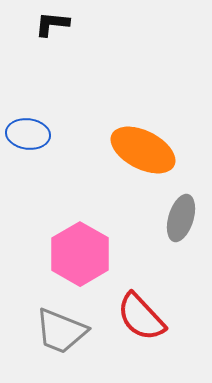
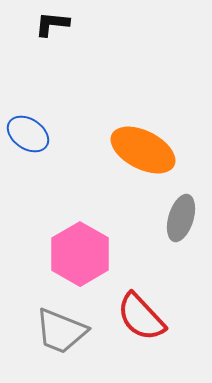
blue ellipse: rotated 27 degrees clockwise
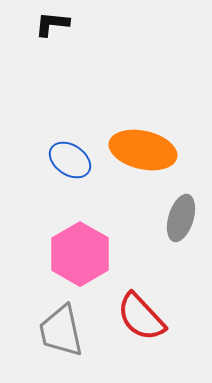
blue ellipse: moved 42 px right, 26 px down
orange ellipse: rotated 14 degrees counterclockwise
gray trapezoid: rotated 56 degrees clockwise
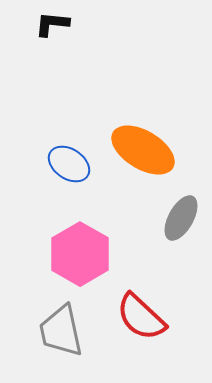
orange ellipse: rotated 18 degrees clockwise
blue ellipse: moved 1 px left, 4 px down
gray ellipse: rotated 12 degrees clockwise
red semicircle: rotated 4 degrees counterclockwise
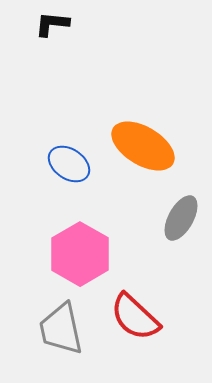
orange ellipse: moved 4 px up
red semicircle: moved 6 px left
gray trapezoid: moved 2 px up
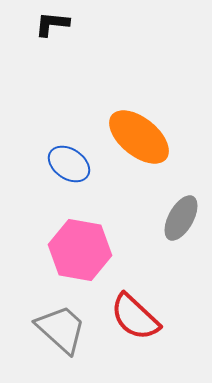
orange ellipse: moved 4 px left, 9 px up; rotated 8 degrees clockwise
pink hexagon: moved 4 px up; rotated 20 degrees counterclockwise
gray trapezoid: rotated 144 degrees clockwise
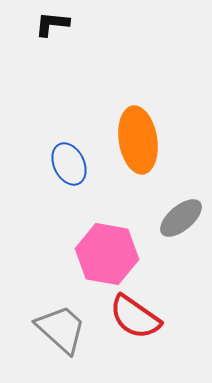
orange ellipse: moved 1 px left, 3 px down; rotated 42 degrees clockwise
blue ellipse: rotated 30 degrees clockwise
gray ellipse: rotated 21 degrees clockwise
pink hexagon: moved 27 px right, 4 px down
red semicircle: rotated 8 degrees counterclockwise
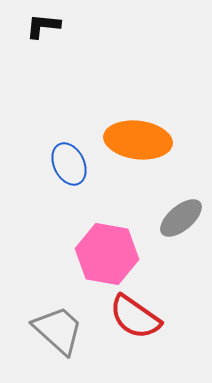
black L-shape: moved 9 px left, 2 px down
orange ellipse: rotated 74 degrees counterclockwise
gray trapezoid: moved 3 px left, 1 px down
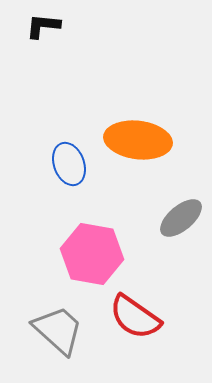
blue ellipse: rotated 6 degrees clockwise
pink hexagon: moved 15 px left
